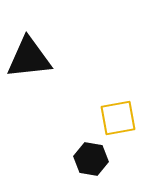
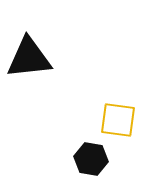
yellow square: moved 2 px down; rotated 18 degrees clockwise
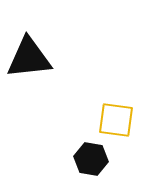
yellow square: moved 2 px left
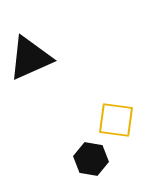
black triangle: moved 1 px right; rotated 18 degrees counterclockwise
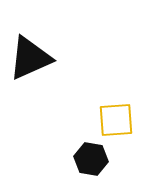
yellow square: rotated 12 degrees counterclockwise
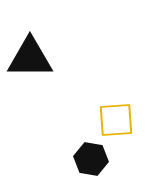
black triangle: rotated 24 degrees clockwise
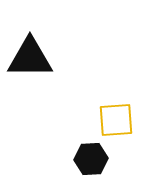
black hexagon: rotated 12 degrees counterclockwise
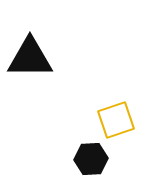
yellow square: rotated 15 degrees counterclockwise
